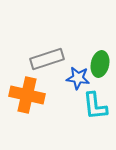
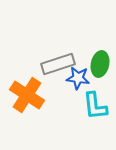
gray rectangle: moved 11 px right, 5 px down
orange cross: rotated 20 degrees clockwise
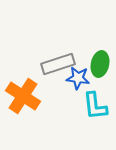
orange cross: moved 4 px left, 1 px down
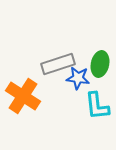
cyan L-shape: moved 2 px right
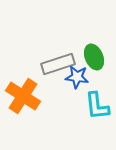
green ellipse: moved 6 px left, 7 px up; rotated 35 degrees counterclockwise
blue star: moved 1 px left, 1 px up
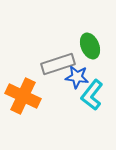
green ellipse: moved 4 px left, 11 px up
orange cross: rotated 8 degrees counterclockwise
cyan L-shape: moved 5 px left, 11 px up; rotated 44 degrees clockwise
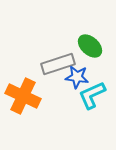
green ellipse: rotated 25 degrees counterclockwise
cyan L-shape: rotated 28 degrees clockwise
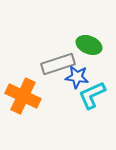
green ellipse: moved 1 px left, 1 px up; rotated 20 degrees counterclockwise
